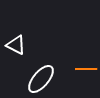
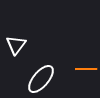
white triangle: rotated 40 degrees clockwise
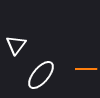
white ellipse: moved 4 px up
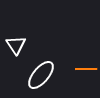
white triangle: rotated 10 degrees counterclockwise
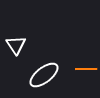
white ellipse: moved 3 px right; rotated 12 degrees clockwise
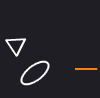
white ellipse: moved 9 px left, 2 px up
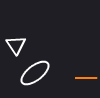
orange line: moved 9 px down
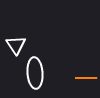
white ellipse: rotated 56 degrees counterclockwise
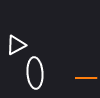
white triangle: rotated 35 degrees clockwise
